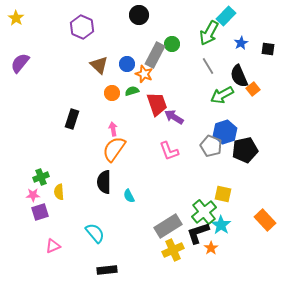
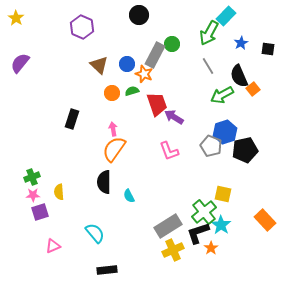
green cross at (41, 177): moved 9 px left
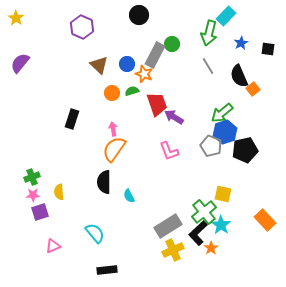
green arrow at (209, 33): rotated 15 degrees counterclockwise
green arrow at (222, 95): moved 18 px down; rotated 10 degrees counterclockwise
black L-shape at (198, 233): rotated 25 degrees counterclockwise
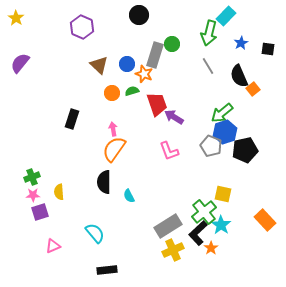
gray rectangle at (155, 55): rotated 10 degrees counterclockwise
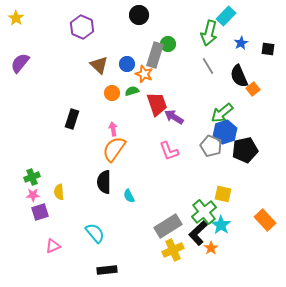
green circle at (172, 44): moved 4 px left
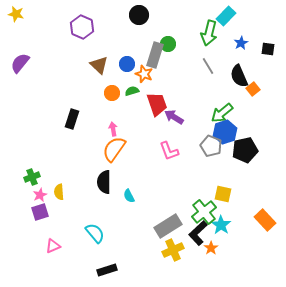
yellow star at (16, 18): moved 4 px up; rotated 21 degrees counterclockwise
pink star at (33, 195): moved 7 px right; rotated 24 degrees counterclockwise
black rectangle at (107, 270): rotated 12 degrees counterclockwise
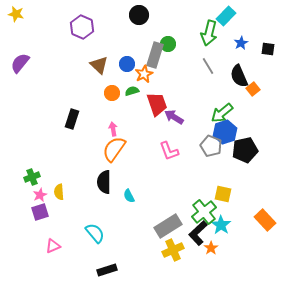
orange star at (144, 74): rotated 24 degrees clockwise
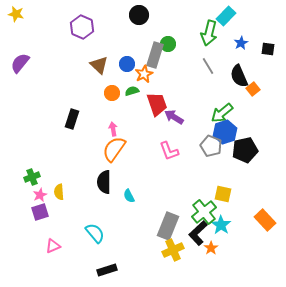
gray rectangle at (168, 226): rotated 36 degrees counterclockwise
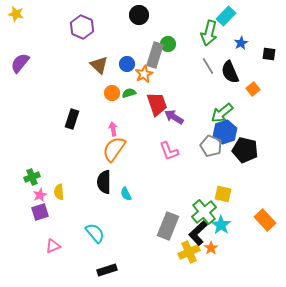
black square at (268, 49): moved 1 px right, 5 px down
black semicircle at (239, 76): moved 9 px left, 4 px up
green semicircle at (132, 91): moved 3 px left, 2 px down
black pentagon at (245, 150): rotated 25 degrees clockwise
cyan semicircle at (129, 196): moved 3 px left, 2 px up
yellow cross at (173, 250): moved 16 px right, 2 px down
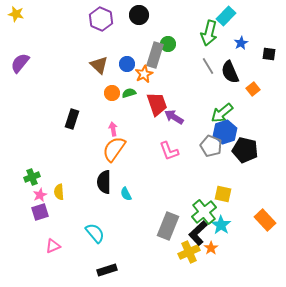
purple hexagon at (82, 27): moved 19 px right, 8 px up
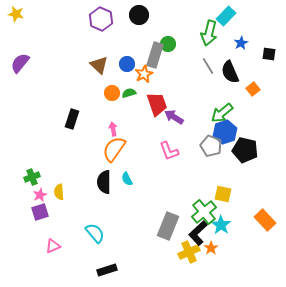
cyan semicircle at (126, 194): moved 1 px right, 15 px up
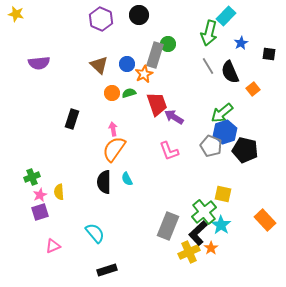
purple semicircle at (20, 63): moved 19 px right; rotated 135 degrees counterclockwise
